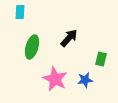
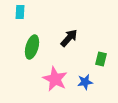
blue star: moved 2 px down
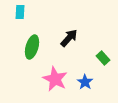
green rectangle: moved 2 px right, 1 px up; rotated 56 degrees counterclockwise
blue star: rotated 28 degrees counterclockwise
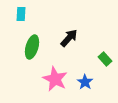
cyan rectangle: moved 1 px right, 2 px down
green rectangle: moved 2 px right, 1 px down
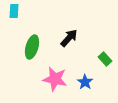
cyan rectangle: moved 7 px left, 3 px up
pink star: rotated 15 degrees counterclockwise
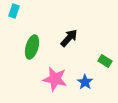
cyan rectangle: rotated 16 degrees clockwise
green rectangle: moved 2 px down; rotated 16 degrees counterclockwise
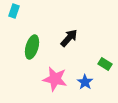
green rectangle: moved 3 px down
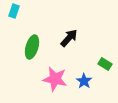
blue star: moved 1 px left, 1 px up
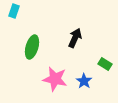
black arrow: moved 6 px right; rotated 18 degrees counterclockwise
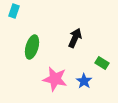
green rectangle: moved 3 px left, 1 px up
